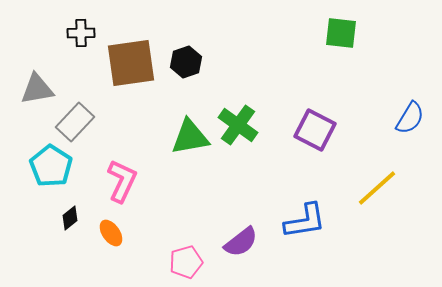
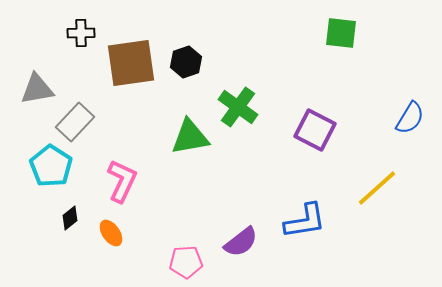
green cross: moved 18 px up
pink pentagon: rotated 12 degrees clockwise
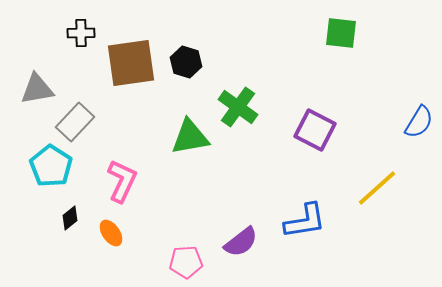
black hexagon: rotated 24 degrees counterclockwise
blue semicircle: moved 9 px right, 4 px down
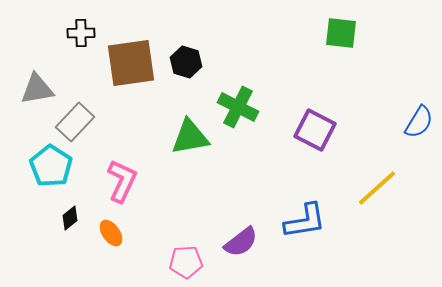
green cross: rotated 9 degrees counterclockwise
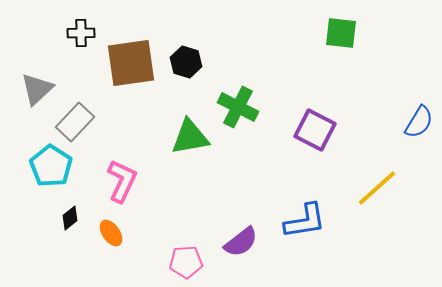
gray triangle: rotated 33 degrees counterclockwise
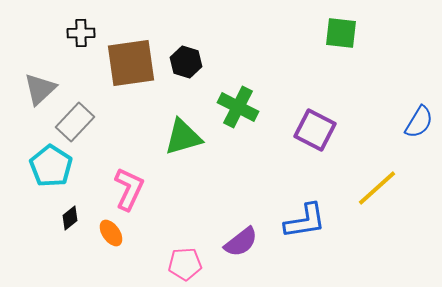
gray triangle: moved 3 px right
green triangle: moved 7 px left; rotated 6 degrees counterclockwise
pink L-shape: moved 7 px right, 8 px down
pink pentagon: moved 1 px left, 2 px down
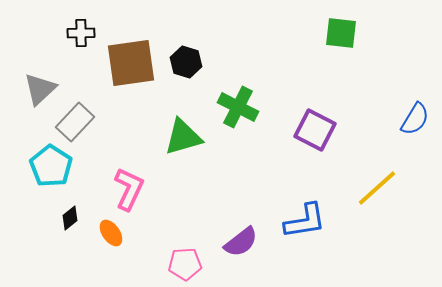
blue semicircle: moved 4 px left, 3 px up
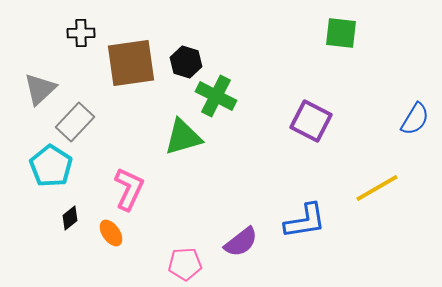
green cross: moved 22 px left, 11 px up
purple square: moved 4 px left, 9 px up
yellow line: rotated 12 degrees clockwise
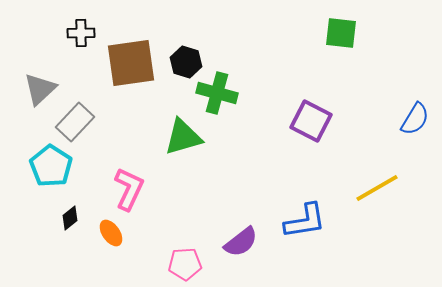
green cross: moved 1 px right, 3 px up; rotated 12 degrees counterclockwise
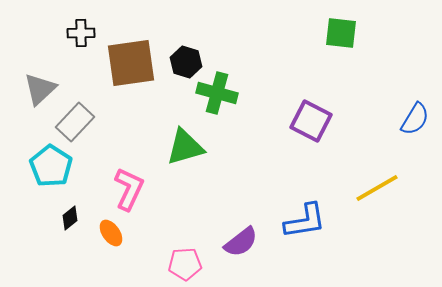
green triangle: moved 2 px right, 10 px down
